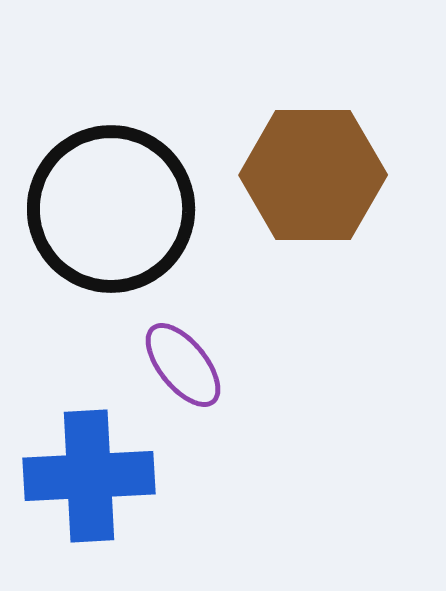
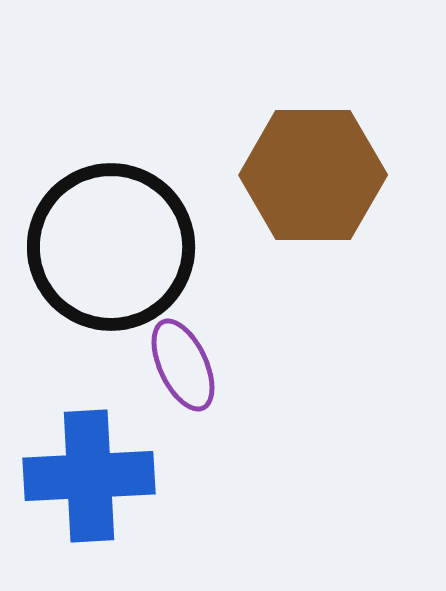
black circle: moved 38 px down
purple ellipse: rotated 14 degrees clockwise
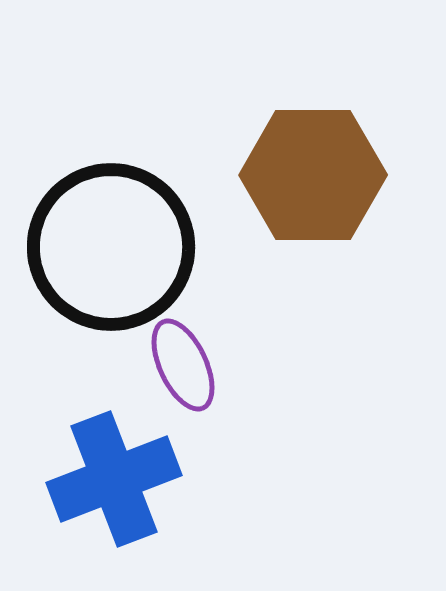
blue cross: moved 25 px right, 3 px down; rotated 18 degrees counterclockwise
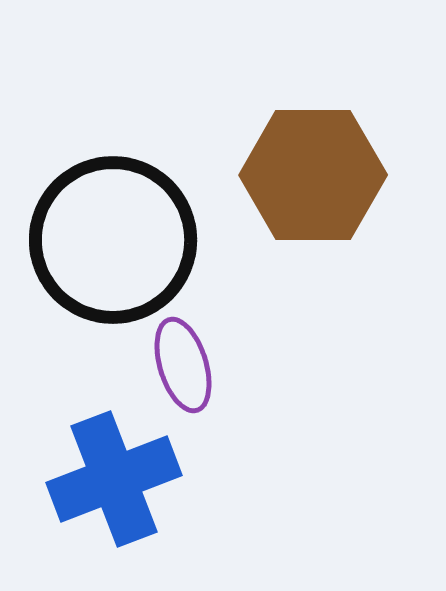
black circle: moved 2 px right, 7 px up
purple ellipse: rotated 8 degrees clockwise
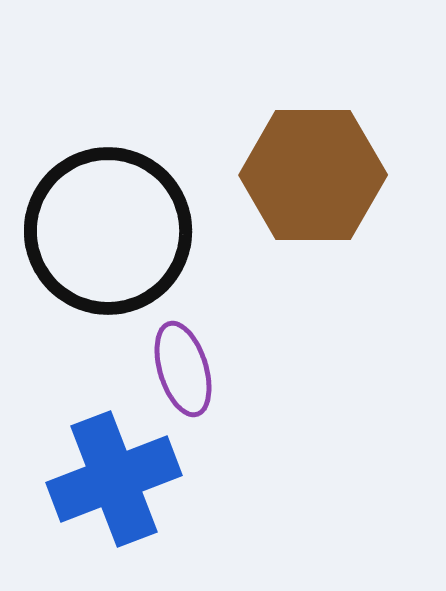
black circle: moved 5 px left, 9 px up
purple ellipse: moved 4 px down
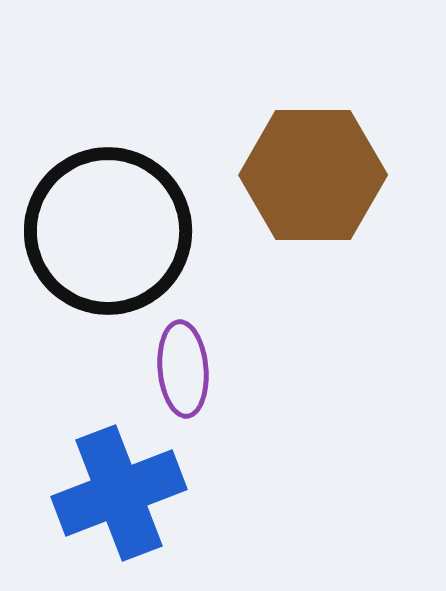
purple ellipse: rotated 12 degrees clockwise
blue cross: moved 5 px right, 14 px down
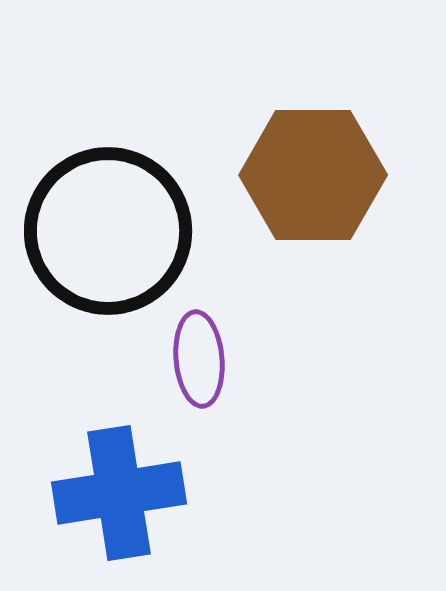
purple ellipse: moved 16 px right, 10 px up
blue cross: rotated 12 degrees clockwise
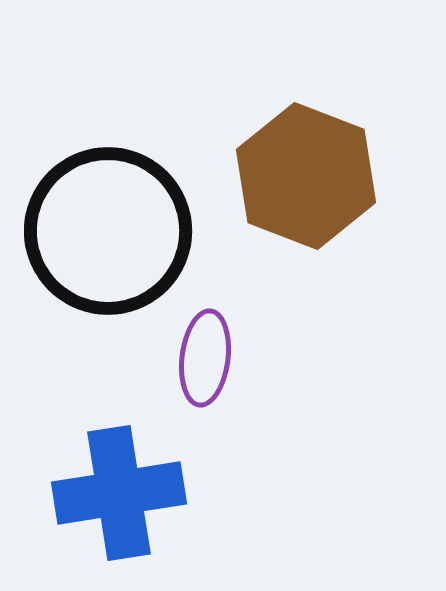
brown hexagon: moved 7 px left, 1 px down; rotated 21 degrees clockwise
purple ellipse: moved 6 px right, 1 px up; rotated 12 degrees clockwise
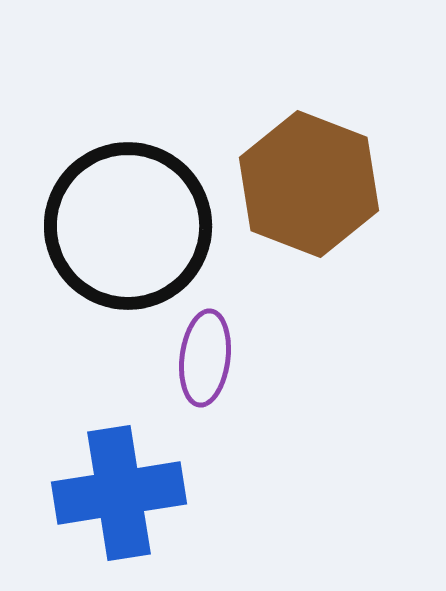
brown hexagon: moved 3 px right, 8 px down
black circle: moved 20 px right, 5 px up
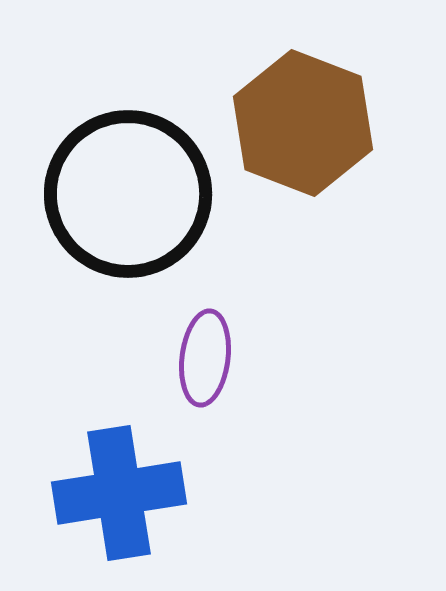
brown hexagon: moved 6 px left, 61 px up
black circle: moved 32 px up
